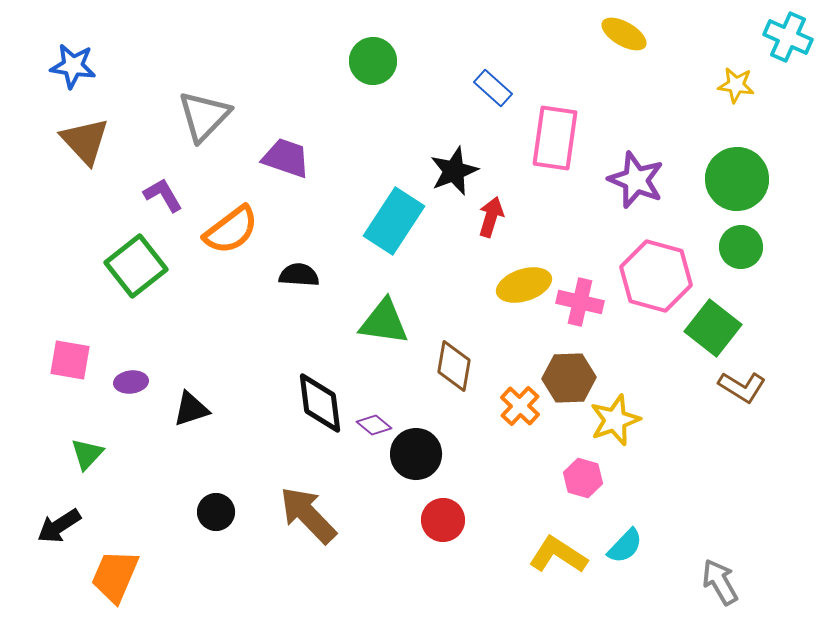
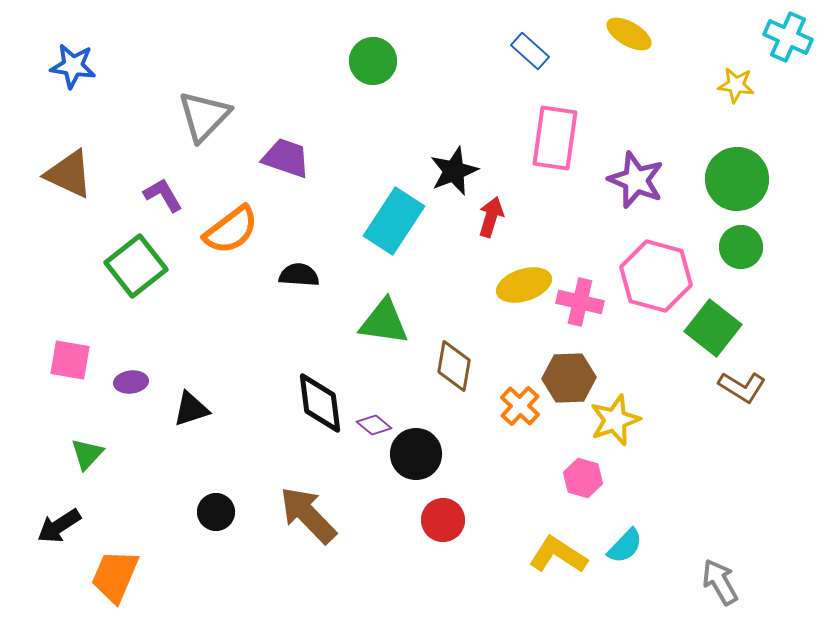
yellow ellipse at (624, 34): moved 5 px right
blue rectangle at (493, 88): moved 37 px right, 37 px up
brown triangle at (85, 141): moved 16 px left, 33 px down; rotated 22 degrees counterclockwise
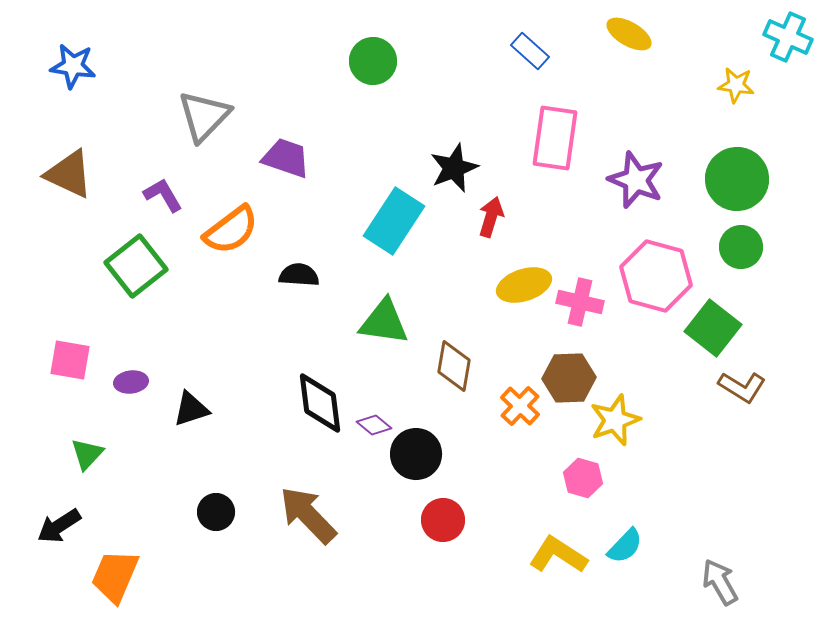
black star at (454, 171): moved 3 px up
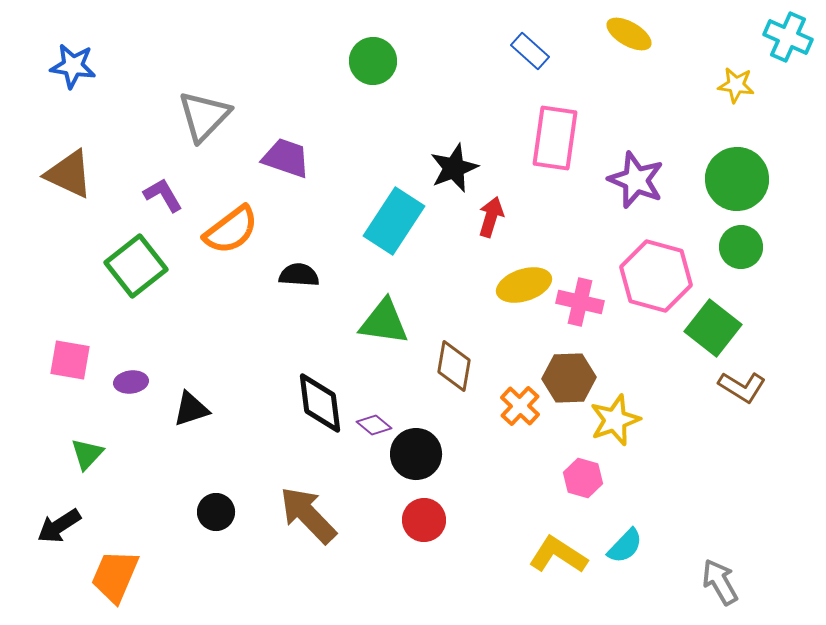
red circle at (443, 520): moved 19 px left
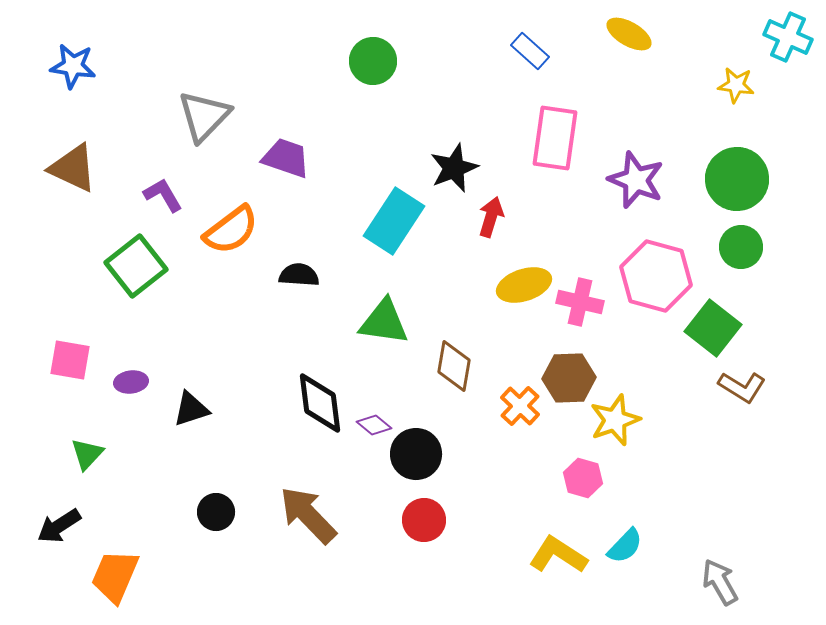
brown triangle at (69, 174): moved 4 px right, 6 px up
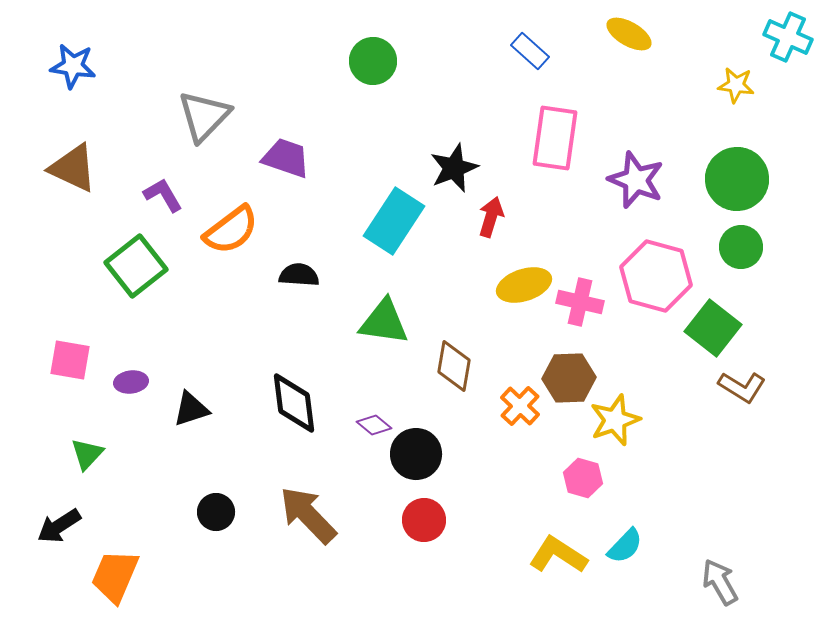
black diamond at (320, 403): moved 26 px left
